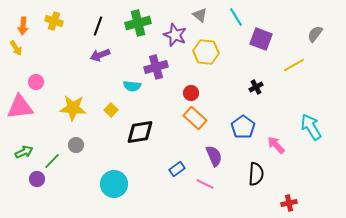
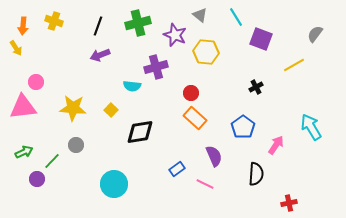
pink triangle: moved 3 px right
pink arrow: rotated 78 degrees clockwise
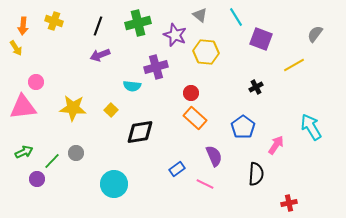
gray circle: moved 8 px down
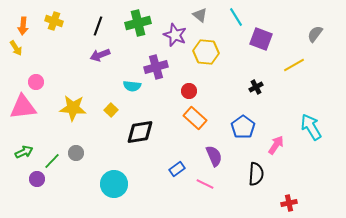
red circle: moved 2 px left, 2 px up
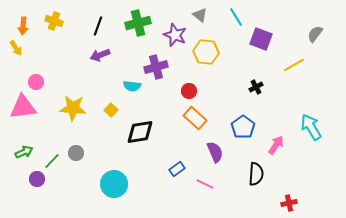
purple semicircle: moved 1 px right, 4 px up
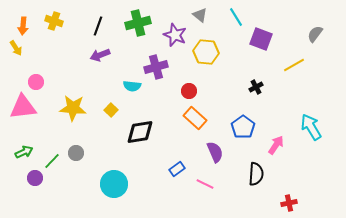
purple circle: moved 2 px left, 1 px up
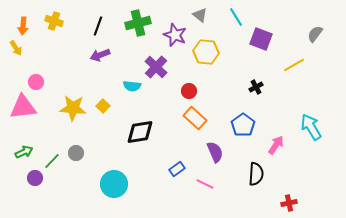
purple cross: rotated 30 degrees counterclockwise
yellow square: moved 8 px left, 4 px up
blue pentagon: moved 2 px up
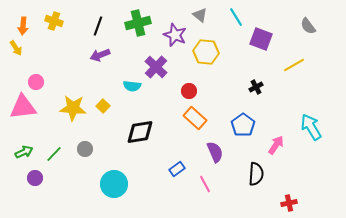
gray semicircle: moved 7 px left, 8 px up; rotated 72 degrees counterclockwise
gray circle: moved 9 px right, 4 px up
green line: moved 2 px right, 7 px up
pink line: rotated 36 degrees clockwise
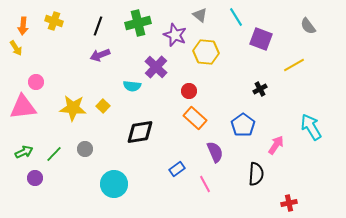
black cross: moved 4 px right, 2 px down
